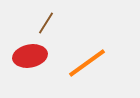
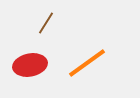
red ellipse: moved 9 px down
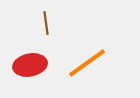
brown line: rotated 40 degrees counterclockwise
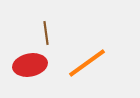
brown line: moved 10 px down
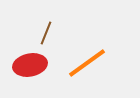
brown line: rotated 30 degrees clockwise
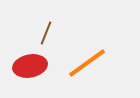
red ellipse: moved 1 px down
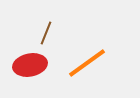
red ellipse: moved 1 px up
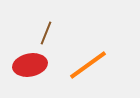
orange line: moved 1 px right, 2 px down
